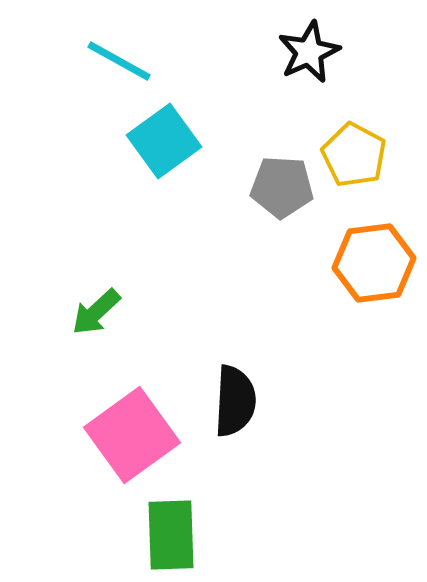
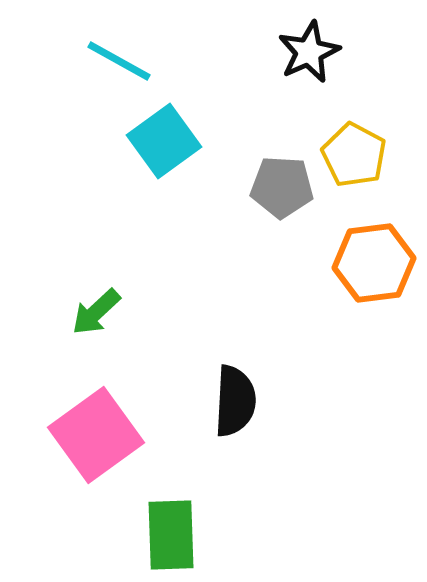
pink square: moved 36 px left
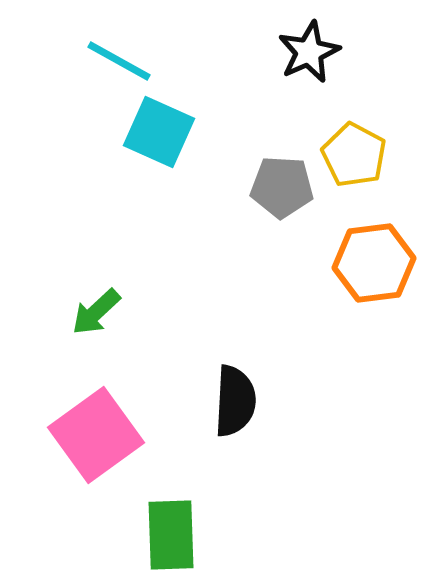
cyan square: moved 5 px left, 9 px up; rotated 30 degrees counterclockwise
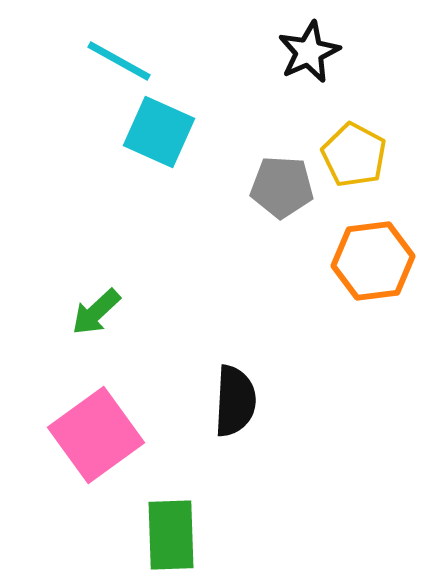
orange hexagon: moved 1 px left, 2 px up
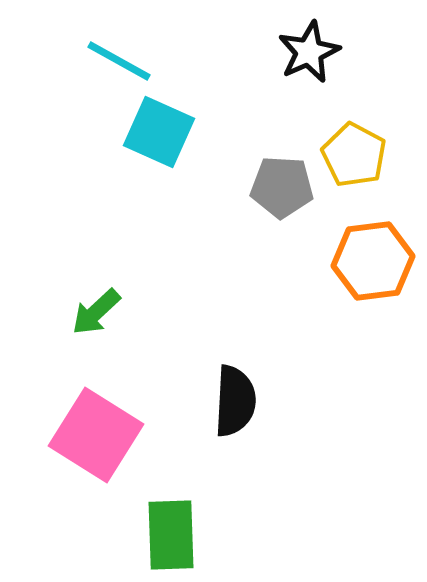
pink square: rotated 22 degrees counterclockwise
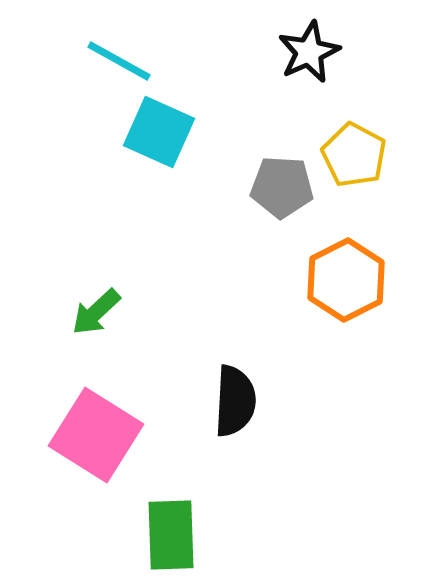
orange hexagon: moved 27 px left, 19 px down; rotated 20 degrees counterclockwise
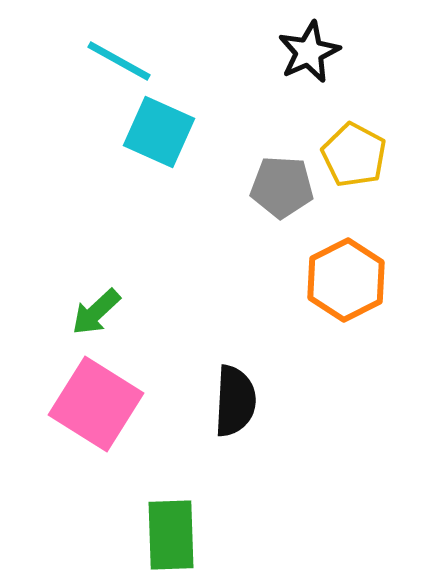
pink square: moved 31 px up
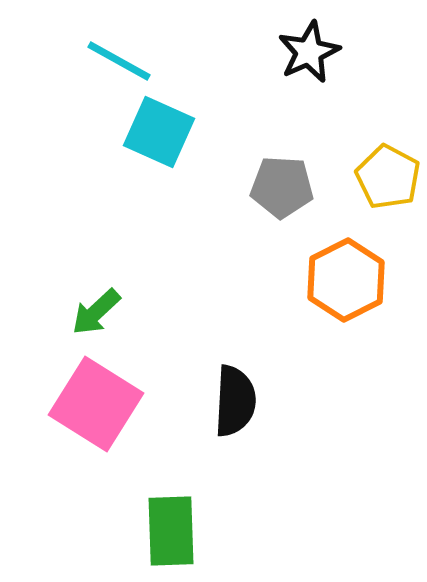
yellow pentagon: moved 34 px right, 22 px down
green rectangle: moved 4 px up
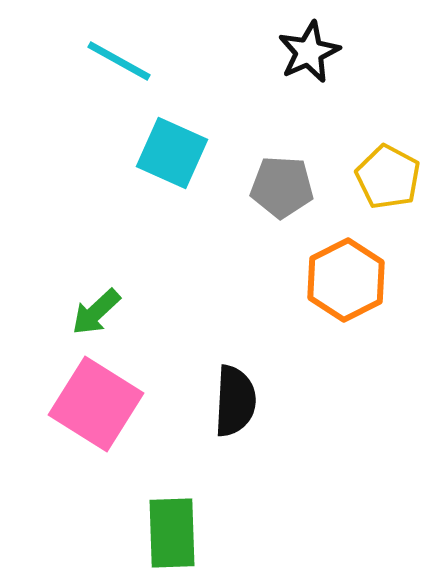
cyan square: moved 13 px right, 21 px down
green rectangle: moved 1 px right, 2 px down
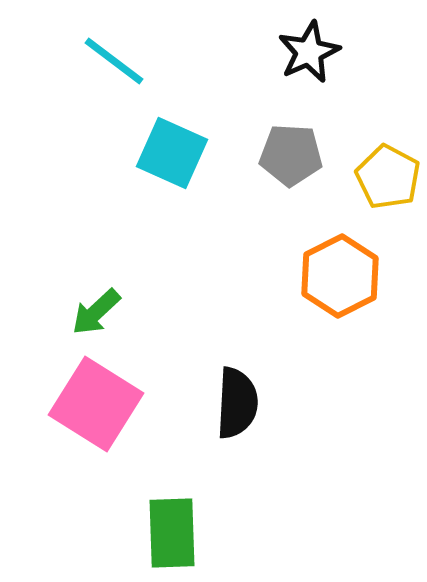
cyan line: moved 5 px left; rotated 8 degrees clockwise
gray pentagon: moved 9 px right, 32 px up
orange hexagon: moved 6 px left, 4 px up
black semicircle: moved 2 px right, 2 px down
